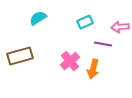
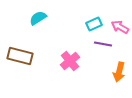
cyan rectangle: moved 9 px right, 2 px down
pink arrow: rotated 36 degrees clockwise
brown rectangle: rotated 30 degrees clockwise
orange arrow: moved 26 px right, 3 px down
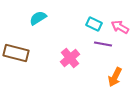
cyan rectangle: rotated 49 degrees clockwise
brown rectangle: moved 4 px left, 3 px up
pink cross: moved 3 px up
orange arrow: moved 4 px left, 5 px down; rotated 12 degrees clockwise
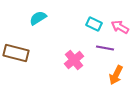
purple line: moved 2 px right, 4 px down
pink cross: moved 4 px right, 2 px down
orange arrow: moved 1 px right, 2 px up
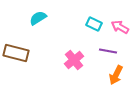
purple line: moved 3 px right, 3 px down
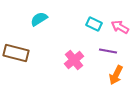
cyan semicircle: moved 1 px right, 1 px down
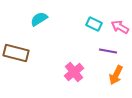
pink cross: moved 12 px down
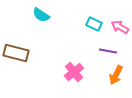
cyan semicircle: moved 2 px right, 4 px up; rotated 114 degrees counterclockwise
